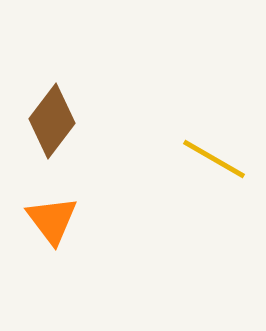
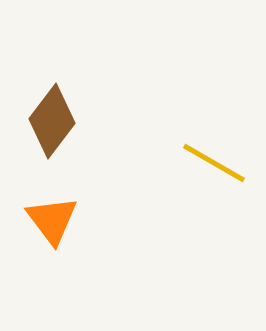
yellow line: moved 4 px down
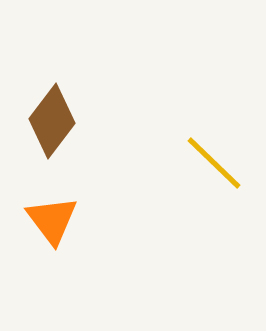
yellow line: rotated 14 degrees clockwise
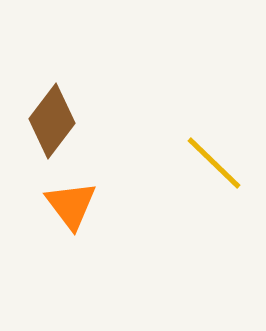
orange triangle: moved 19 px right, 15 px up
